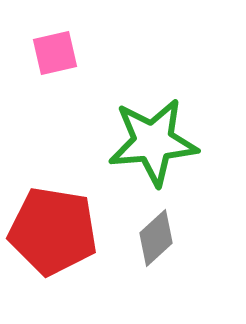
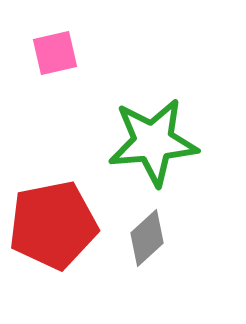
red pentagon: moved 6 px up; rotated 20 degrees counterclockwise
gray diamond: moved 9 px left
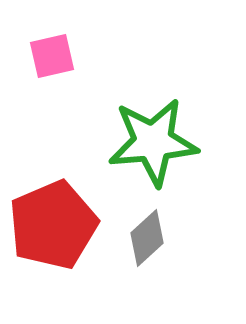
pink square: moved 3 px left, 3 px down
red pentagon: rotated 12 degrees counterclockwise
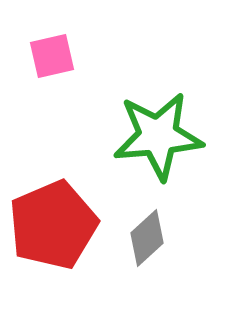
green star: moved 5 px right, 6 px up
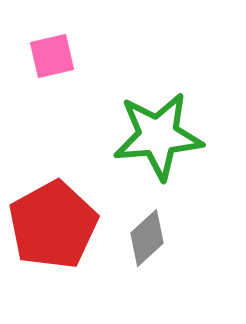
red pentagon: rotated 6 degrees counterclockwise
